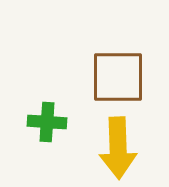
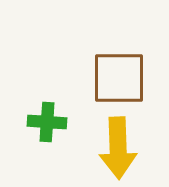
brown square: moved 1 px right, 1 px down
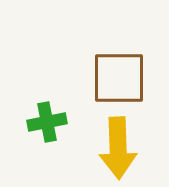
green cross: rotated 15 degrees counterclockwise
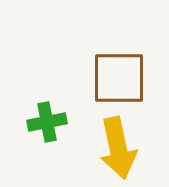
yellow arrow: rotated 10 degrees counterclockwise
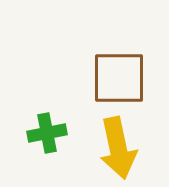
green cross: moved 11 px down
